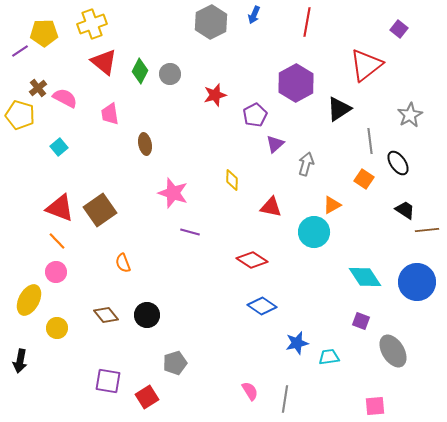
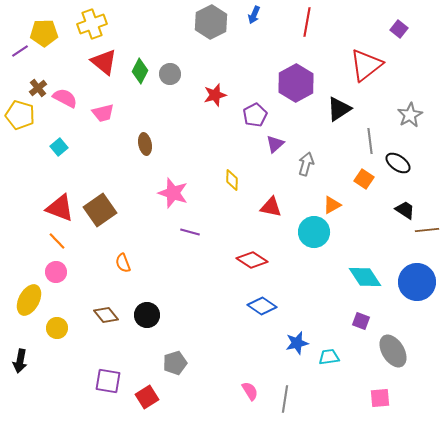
pink trapezoid at (110, 114): moved 7 px left, 1 px up; rotated 95 degrees counterclockwise
black ellipse at (398, 163): rotated 20 degrees counterclockwise
pink square at (375, 406): moved 5 px right, 8 px up
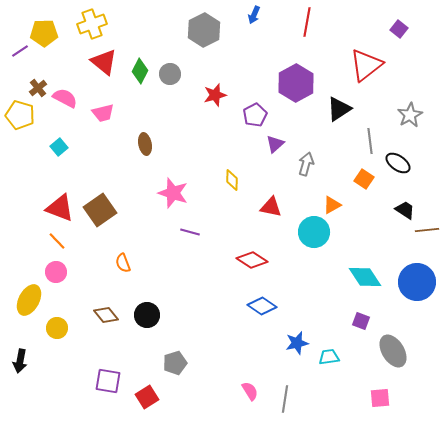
gray hexagon at (211, 22): moved 7 px left, 8 px down
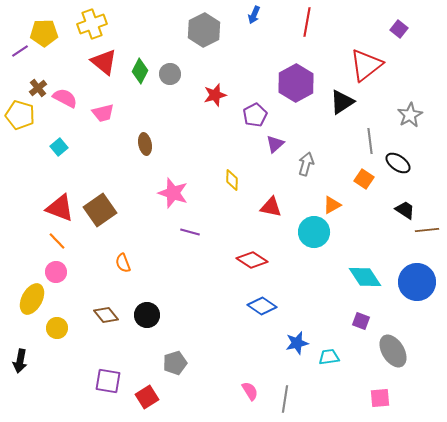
black triangle at (339, 109): moved 3 px right, 7 px up
yellow ellipse at (29, 300): moved 3 px right, 1 px up
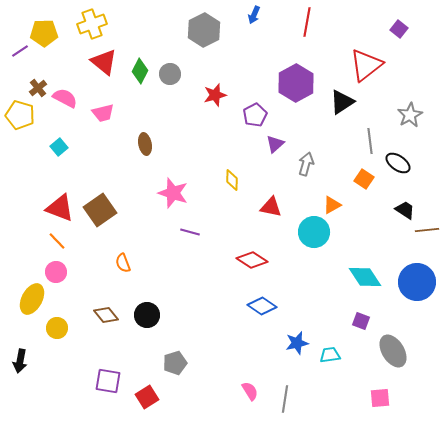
cyan trapezoid at (329, 357): moved 1 px right, 2 px up
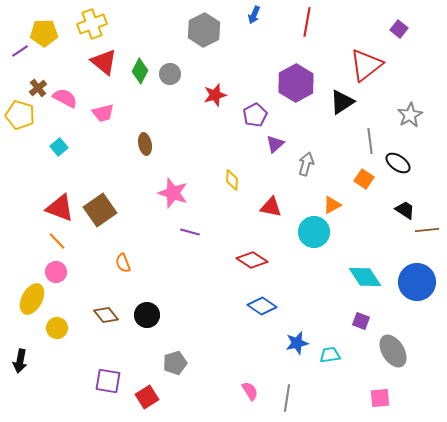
gray line at (285, 399): moved 2 px right, 1 px up
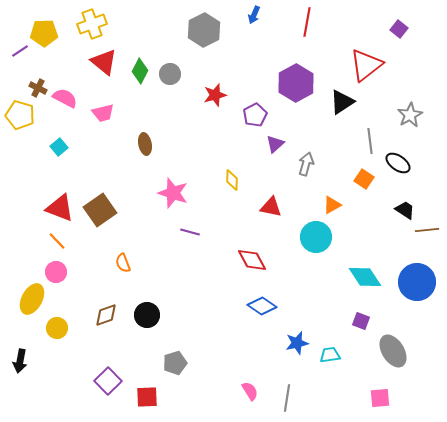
brown cross at (38, 88): rotated 24 degrees counterclockwise
cyan circle at (314, 232): moved 2 px right, 5 px down
red diamond at (252, 260): rotated 28 degrees clockwise
brown diamond at (106, 315): rotated 70 degrees counterclockwise
purple square at (108, 381): rotated 36 degrees clockwise
red square at (147, 397): rotated 30 degrees clockwise
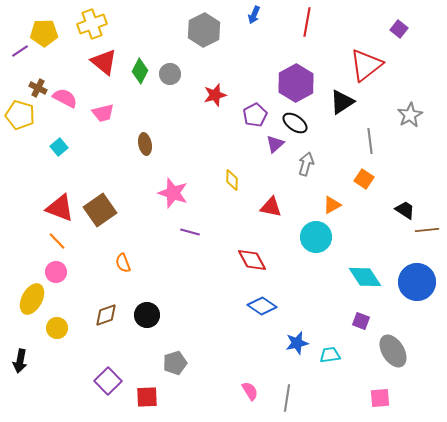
black ellipse at (398, 163): moved 103 px left, 40 px up
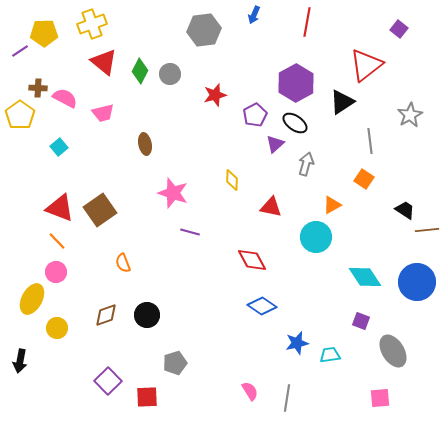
gray hexagon at (204, 30): rotated 20 degrees clockwise
brown cross at (38, 88): rotated 24 degrees counterclockwise
yellow pentagon at (20, 115): rotated 20 degrees clockwise
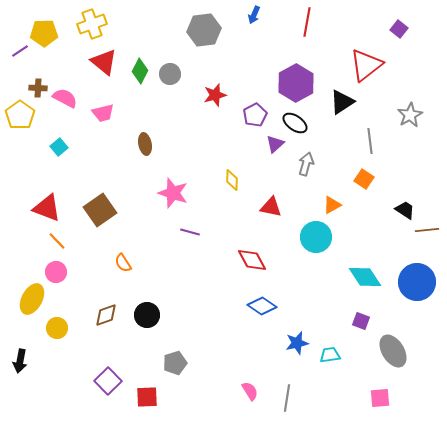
red triangle at (60, 208): moved 13 px left
orange semicircle at (123, 263): rotated 12 degrees counterclockwise
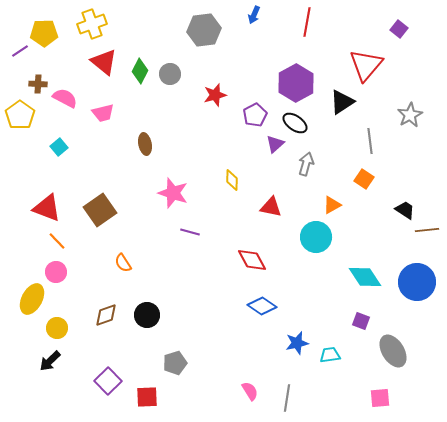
red triangle at (366, 65): rotated 12 degrees counterclockwise
brown cross at (38, 88): moved 4 px up
black arrow at (20, 361): moved 30 px right; rotated 35 degrees clockwise
